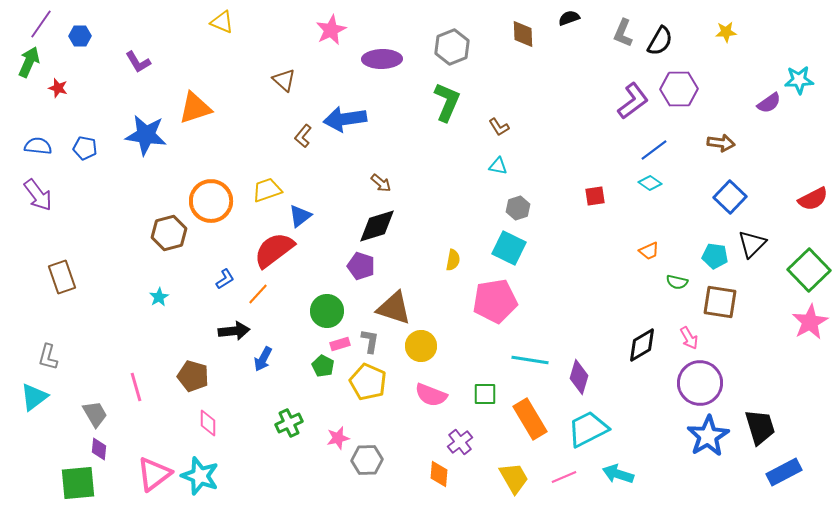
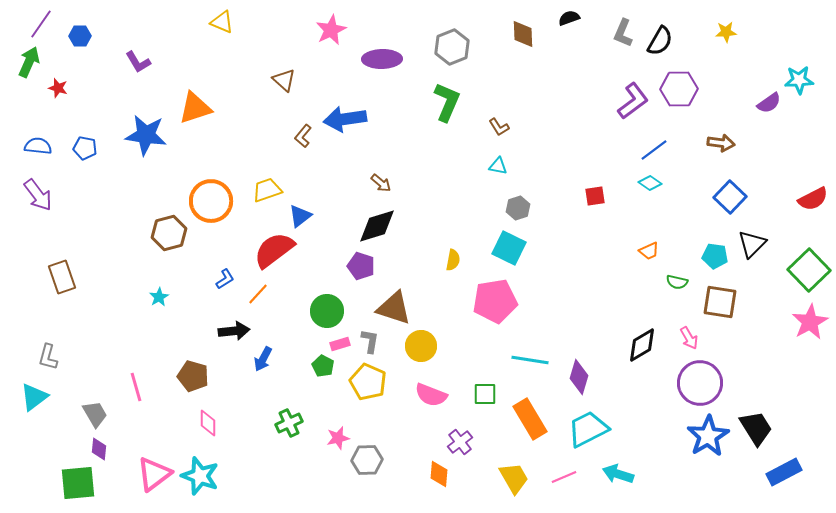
black trapezoid at (760, 427): moved 4 px left, 1 px down; rotated 15 degrees counterclockwise
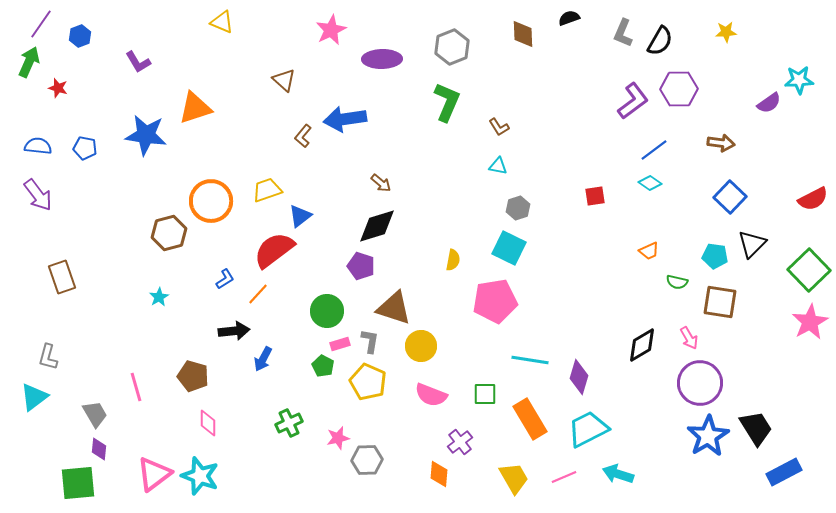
blue hexagon at (80, 36): rotated 20 degrees counterclockwise
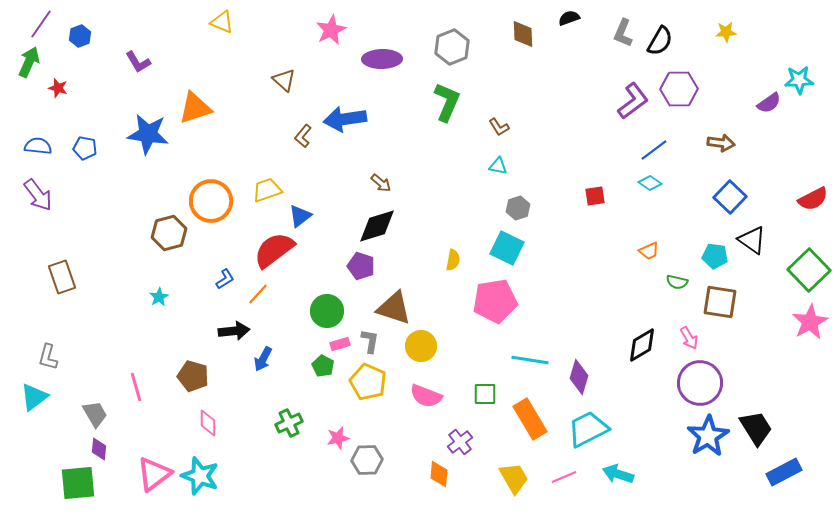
blue star at (146, 135): moved 2 px right, 1 px up
black triangle at (752, 244): moved 4 px up; rotated 40 degrees counterclockwise
cyan square at (509, 248): moved 2 px left
pink semicircle at (431, 395): moved 5 px left, 1 px down
